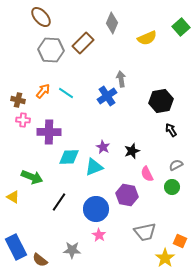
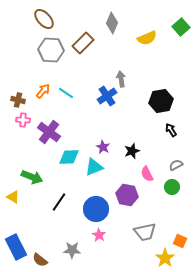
brown ellipse: moved 3 px right, 2 px down
purple cross: rotated 35 degrees clockwise
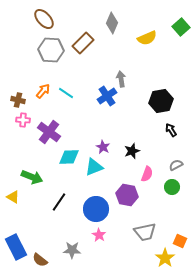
pink semicircle: rotated 133 degrees counterclockwise
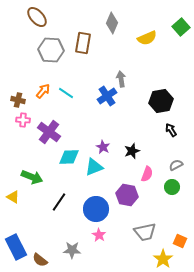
brown ellipse: moved 7 px left, 2 px up
brown rectangle: rotated 35 degrees counterclockwise
yellow star: moved 2 px left, 1 px down
